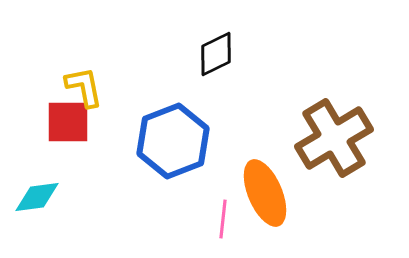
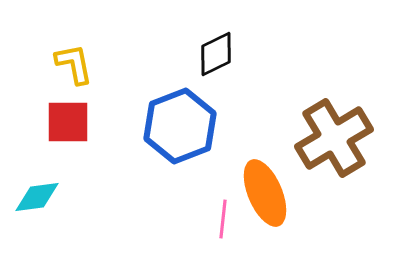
yellow L-shape: moved 10 px left, 23 px up
blue hexagon: moved 7 px right, 15 px up
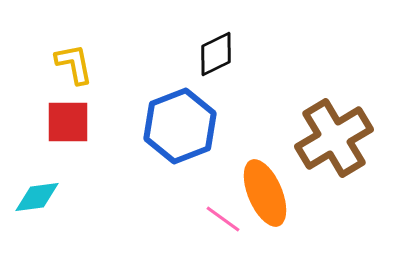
pink line: rotated 60 degrees counterclockwise
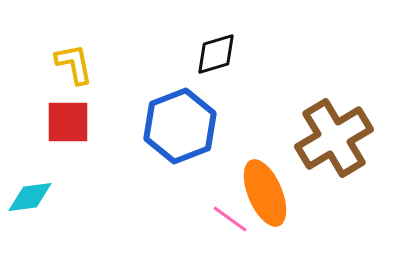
black diamond: rotated 9 degrees clockwise
cyan diamond: moved 7 px left
pink line: moved 7 px right
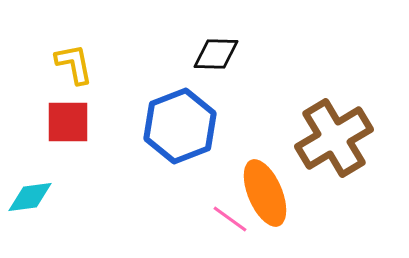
black diamond: rotated 18 degrees clockwise
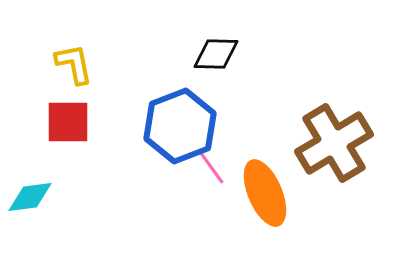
brown cross: moved 5 px down
pink line: moved 19 px left, 52 px up; rotated 18 degrees clockwise
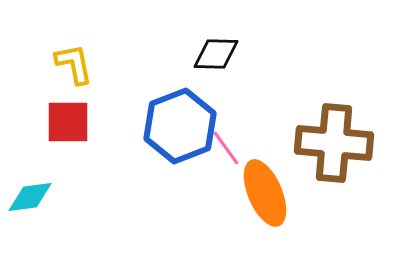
brown cross: rotated 36 degrees clockwise
pink line: moved 15 px right, 19 px up
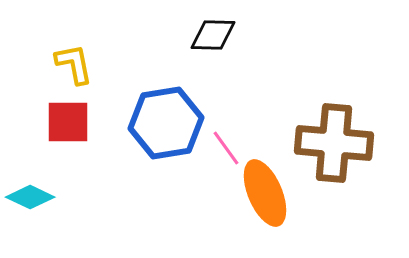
black diamond: moved 3 px left, 19 px up
blue hexagon: moved 14 px left, 3 px up; rotated 12 degrees clockwise
cyan diamond: rotated 33 degrees clockwise
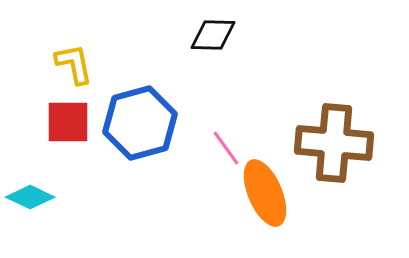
blue hexagon: moved 26 px left; rotated 6 degrees counterclockwise
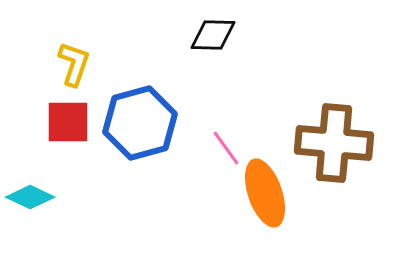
yellow L-shape: rotated 30 degrees clockwise
orange ellipse: rotated 4 degrees clockwise
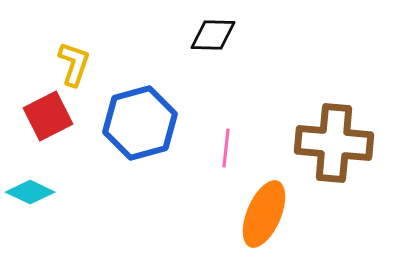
red square: moved 20 px left, 6 px up; rotated 27 degrees counterclockwise
pink line: rotated 42 degrees clockwise
orange ellipse: moved 1 px left, 21 px down; rotated 42 degrees clockwise
cyan diamond: moved 5 px up
